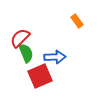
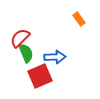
orange rectangle: moved 2 px right, 2 px up
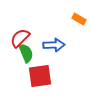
orange rectangle: rotated 24 degrees counterclockwise
blue arrow: moved 1 px left, 12 px up
red square: rotated 15 degrees clockwise
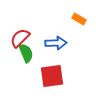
blue arrow: moved 2 px right, 2 px up
red square: moved 12 px right
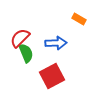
red square: rotated 20 degrees counterclockwise
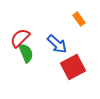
orange rectangle: rotated 24 degrees clockwise
blue arrow: moved 1 px right, 1 px down; rotated 45 degrees clockwise
red square: moved 21 px right, 9 px up
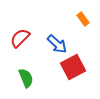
orange rectangle: moved 4 px right
green semicircle: moved 25 px down
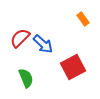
blue arrow: moved 14 px left
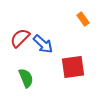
red square: rotated 20 degrees clockwise
